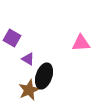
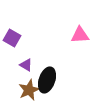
pink triangle: moved 1 px left, 8 px up
purple triangle: moved 2 px left, 6 px down
black ellipse: moved 3 px right, 4 px down
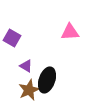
pink triangle: moved 10 px left, 3 px up
purple triangle: moved 1 px down
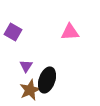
purple square: moved 1 px right, 6 px up
purple triangle: rotated 32 degrees clockwise
brown star: moved 1 px right
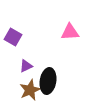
purple square: moved 5 px down
purple triangle: rotated 32 degrees clockwise
black ellipse: moved 1 px right, 1 px down; rotated 10 degrees counterclockwise
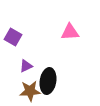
brown star: moved 1 px down; rotated 20 degrees clockwise
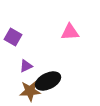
black ellipse: rotated 55 degrees clockwise
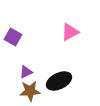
pink triangle: rotated 24 degrees counterclockwise
purple triangle: moved 6 px down
black ellipse: moved 11 px right
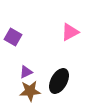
black ellipse: rotated 35 degrees counterclockwise
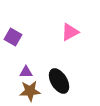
purple triangle: rotated 24 degrees clockwise
black ellipse: rotated 60 degrees counterclockwise
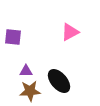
purple square: rotated 24 degrees counterclockwise
purple triangle: moved 1 px up
black ellipse: rotated 10 degrees counterclockwise
